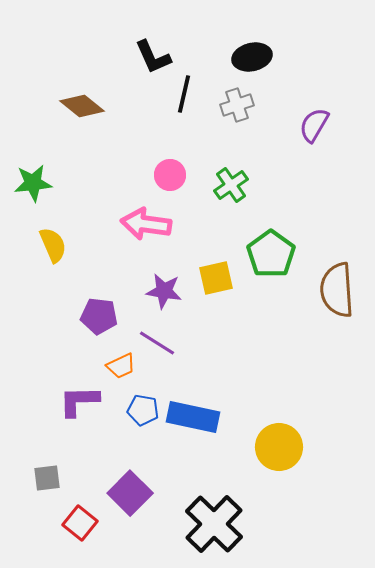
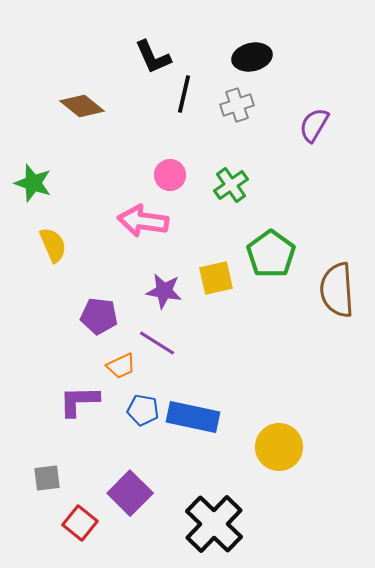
green star: rotated 24 degrees clockwise
pink arrow: moved 3 px left, 3 px up
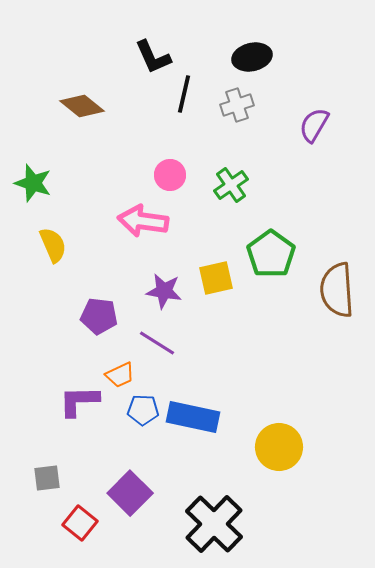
orange trapezoid: moved 1 px left, 9 px down
blue pentagon: rotated 8 degrees counterclockwise
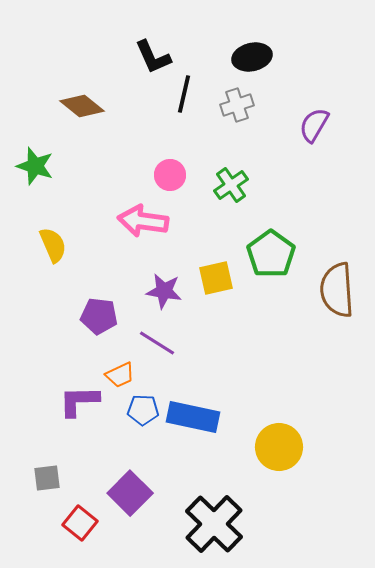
green star: moved 2 px right, 17 px up
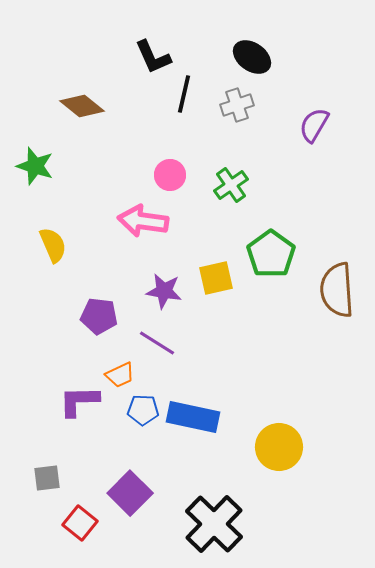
black ellipse: rotated 48 degrees clockwise
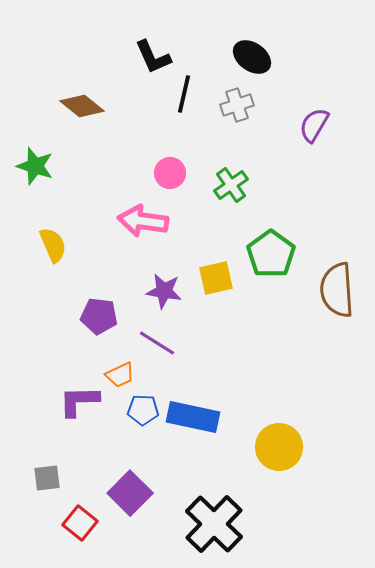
pink circle: moved 2 px up
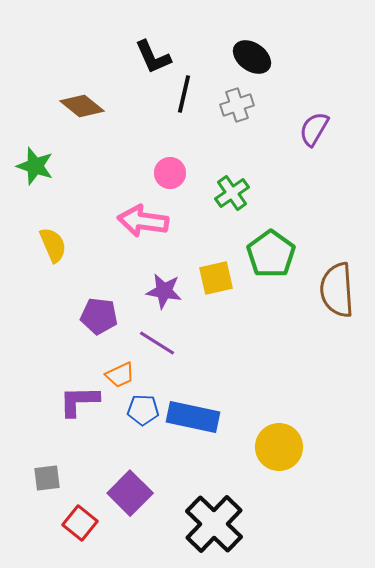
purple semicircle: moved 4 px down
green cross: moved 1 px right, 8 px down
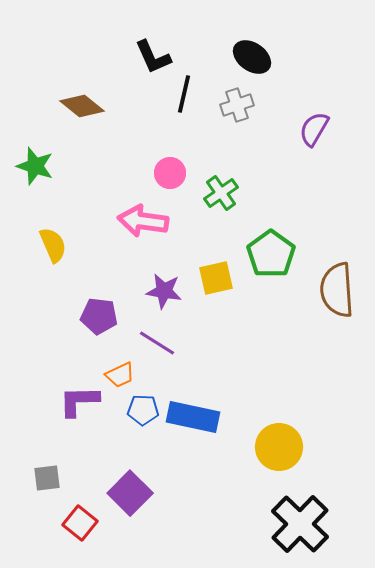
green cross: moved 11 px left
black cross: moved 86 px right
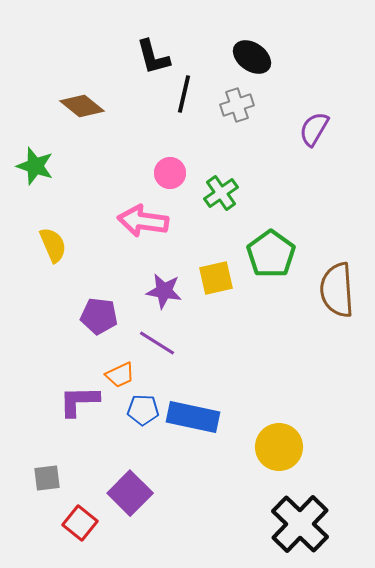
black L-shape: rotated 9 degrees clockwise
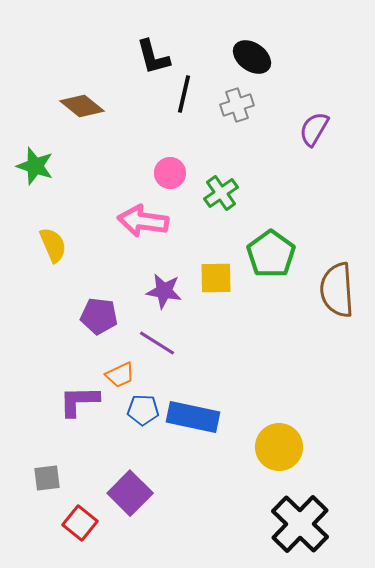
yellow square: rotated 12 degrees clockwise
